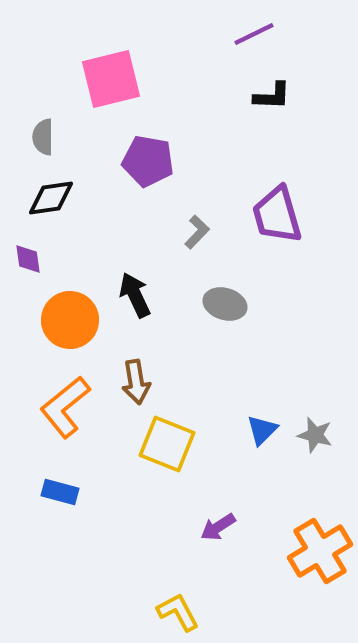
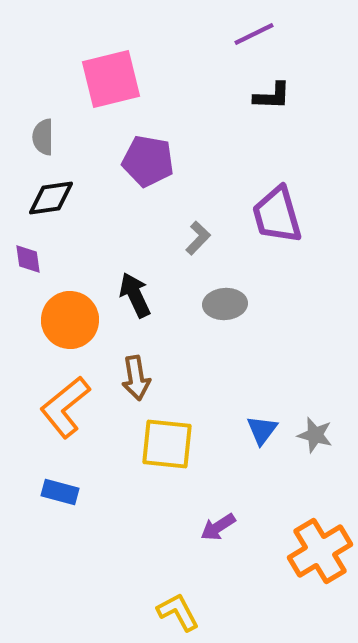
gray L-shape: moved 1 px right, 6 px down
gray ellipse: rotated 21 degrees counterclockwise
brown arrow: moved 4 px up
blue triangle: rotated 8 degrees counterclockwise
yellow square: rotated 16 degrees counterclockwise
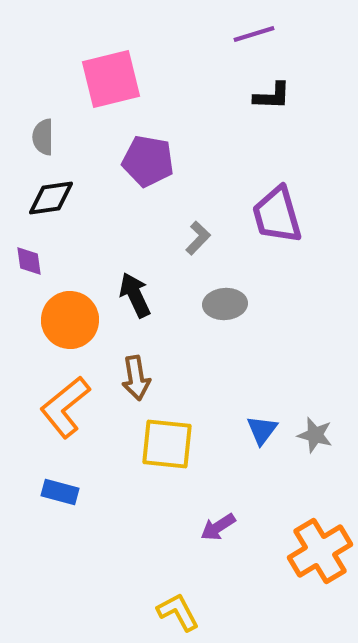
purple line: rotated 9 degrees clockwise
purple diamond: moved 1 px right, 2 px down
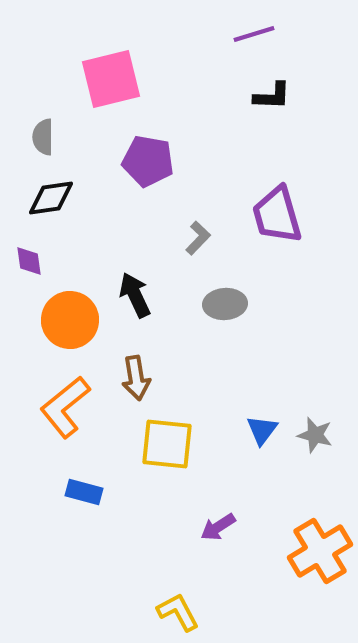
blue rectangle: moved 24 px right
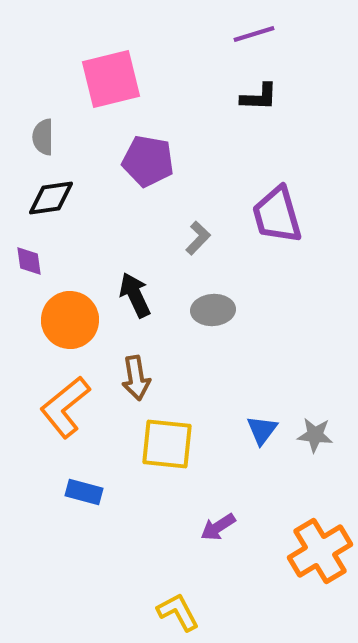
black L-shape: moved 13 px left, 1 px down
gray ellipse: moved 12 px left, 6 px down
gray star: rotated 9 degrees counterclockwise
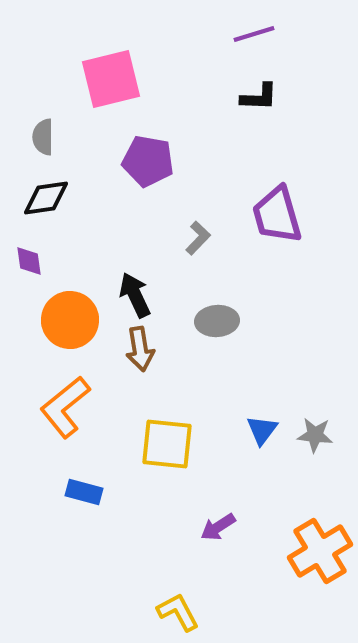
black diamond: moved 5 px left
gray ellipse: moved 4 px right, 11 px down
brown arrow: moved 4 px right, 29 px up
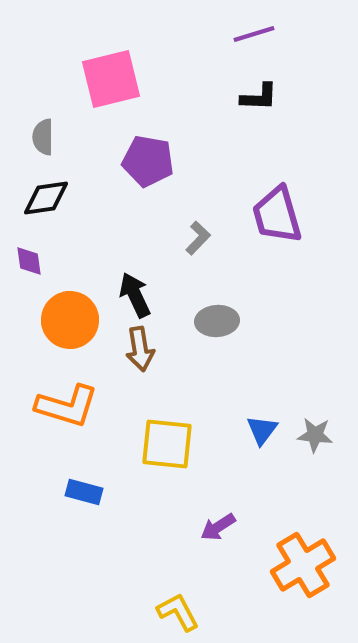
orange L-shape: moved 2 px right, 1 px up; rotated 124 degrees counterclockwise
orange cross: moved 17 px left, 14 px down
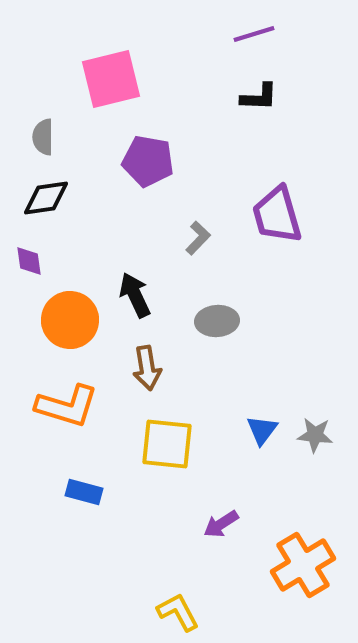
brown arrow: moved 7 px right, 19 px down
purple arrow: moved 3 px right, 3 px up
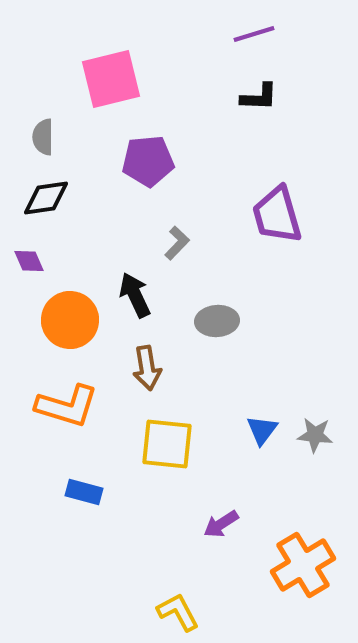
purple pentagon: rotated 15 degrees counterclockwise
gray L-shape: moved 21 px left, 5 px down
purple diamond: rotated 16 degrees counterclockwise
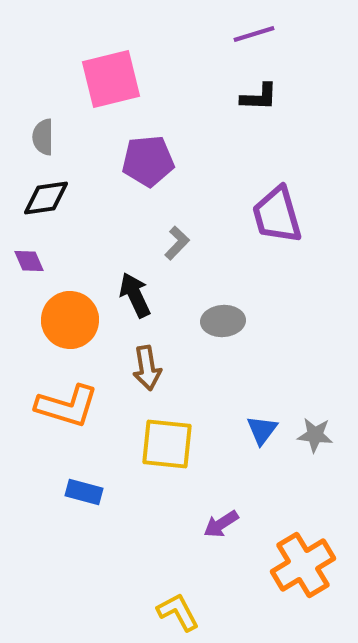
gray ellipse: moved 6 px right
